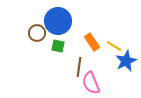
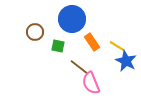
blue circle: moved 14 px right, 2 px up
brown circle: moved 2 px left, 1 px up
yellow line: moved 3 px right
blue star: rotated 20 degrees counterclockwise
brown line: rotated 60 degrees counterclockwise
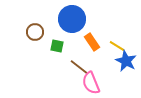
green square: moved 1 px left
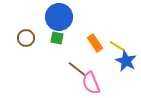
blue circle: moved 13 px left, 2 px up
brown circle: moved 9 px left, 6 px down
orange rectangle: moved 3 px right, 1 px down
green square: moved 8 px up
brown line: moved 2 px left, 2 px down
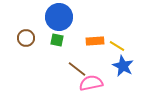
green square: moved 2 px down
orange rectangle: moved 2 px up; rotated 60 degrees counterclockwise
blue star: moved 3 px left, 5 px down
pink semicircle: rotated 100 degrees clockwise
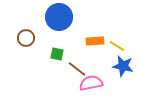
green square: moved 14 px down
blue star: rotated 15 degrees counterclockwise
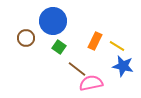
blue circle: moved 6 px left, 4 px down
orange rectangle: rotated 60 degrees counterclockwise
green square: moved 2 px right, 7 px up; rotated 24 degrees clockwise
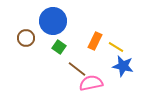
yellow line: moved 1 px left, 1 px down
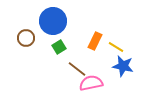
green square: rotated 24 degrees clockwise
